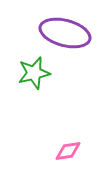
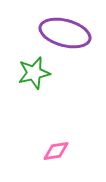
pink diamond: moved 12 px left
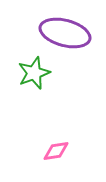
green star: rotated 8 degrees counterclockwise
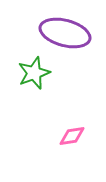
pink diamond: moved 16 px right, 15 px up
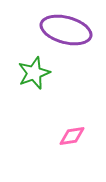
purple ellipse: moved 1 px right, 3 px up
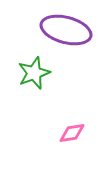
pink diamond: moved 3 px up
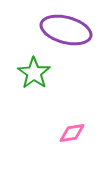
green star: rotated 16 degrees counterclockwise
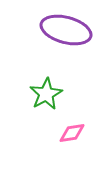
green star: moved 12 px right, 21 px down; rotated 8 degrees clockwise
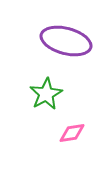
purple ellipse: moved 11 px down
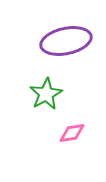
purple ellipse: rotated 27 degrees counterclockwise
